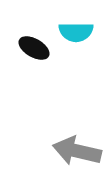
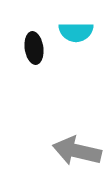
black ellipse: rotated 52 degrees clockwise
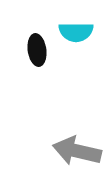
black ellipse: moved 3 px right, 2 px down
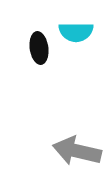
black ellipse: moved 2 px right, 2 px up
